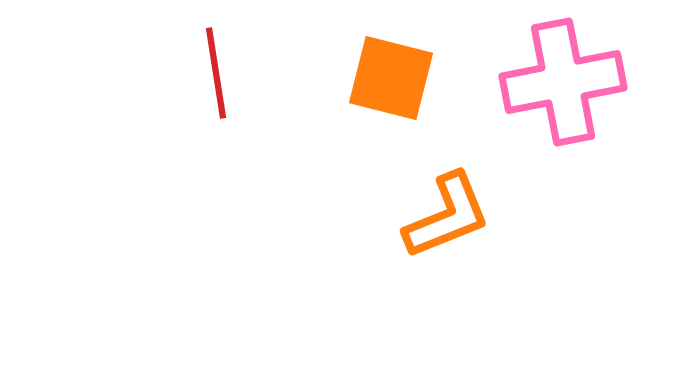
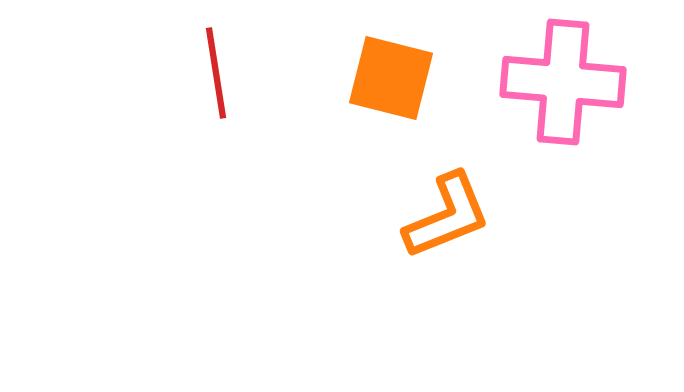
pink cross: rotated 16 degrees clockwise
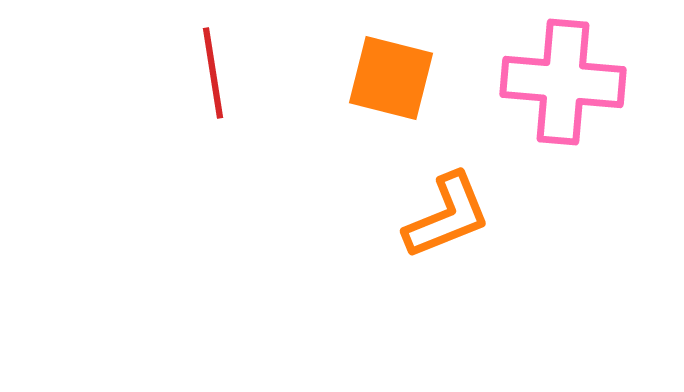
red line: moved 3 px left
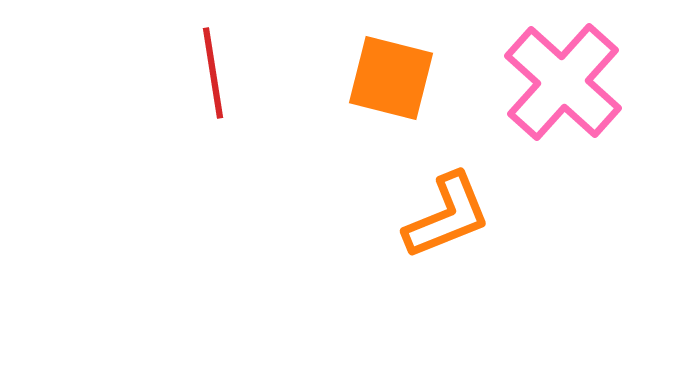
pink cross: rotated 37 degrees clockwise
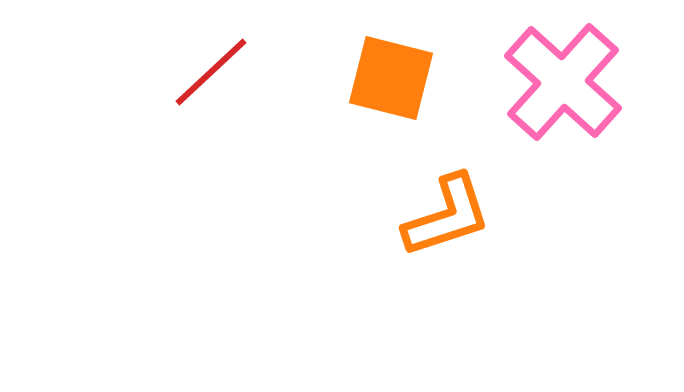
red line: moved 2 px left, 1 px up; rotated 56 degrees clockwise
orange L-shape: rotated 4 degrees clockwise
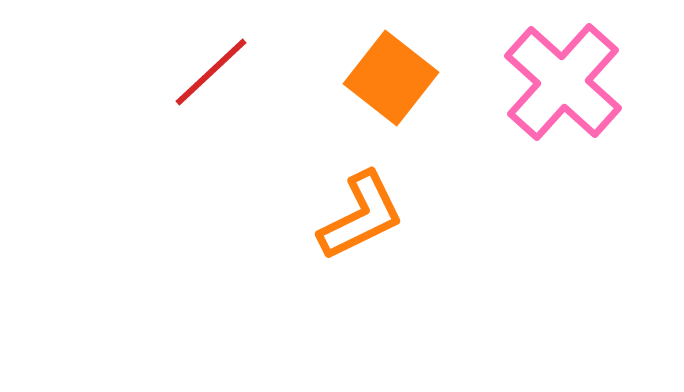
orange square: rotated 24 degrees clockwise
orange L-shape: moved 86 px left; rotated 8 degrees counterclockwise
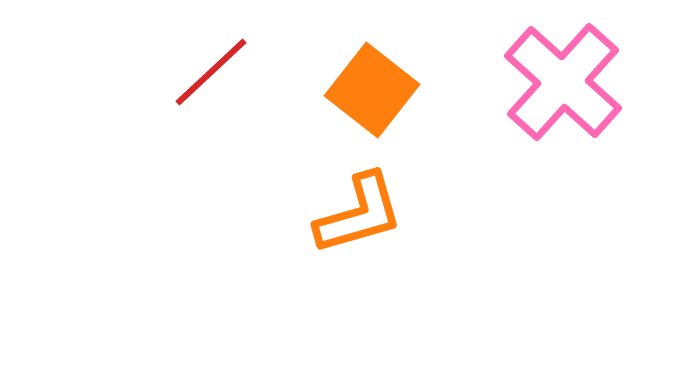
orange square: moved 19 px left, 12 px down
orange L-shape: moved 2 px left, 2 px up; rotated 10 degrees clockwise
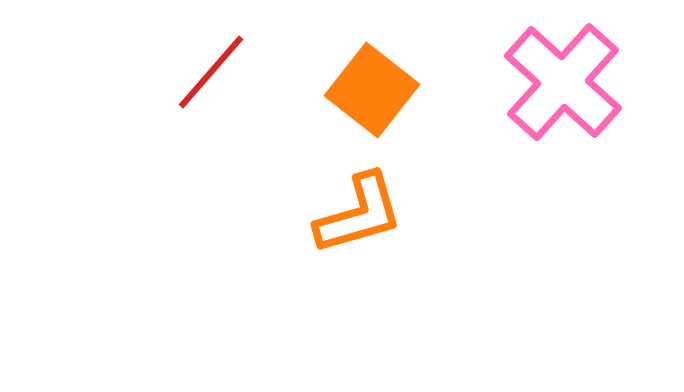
red line: rotated 6 degrees counterclockwise
